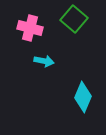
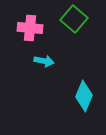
pink cross: rotated 10 degrees counterclockwise
cyan diamond: moved 1 px right, 1 px up
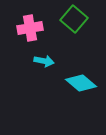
pink cross: rotated 15 degrees counterclockwise
cyan diamond: moved 3 px left, 13 px up; rotated 72 degrees counterclockwise
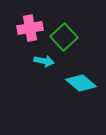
green square: moved 10 px left, 18 px down; rotated 8 degrees clockwise
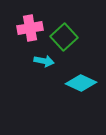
cyan diamond: rotated 16 degrees counterclockwise
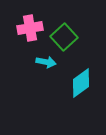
cyan arrow: moved 2 px right, 1 px down
cyan diamond: rotated 60 degrees counterclockwise
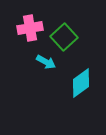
cyan arrow: rotated 18 degrees clockwise
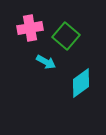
green square: moved 2 px right, 1 px up; rotated 8 degrees counterclockwise
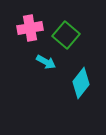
green square: moved 1 px up
cyan diamond: rotated 16 degrees counterclockwise
